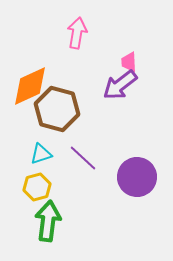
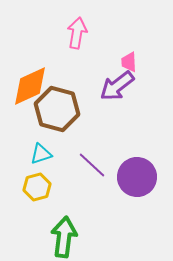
purple arrow: moved 3 px left, 1 px down
purple line: moved 9 px right, 7 px down
green arrow: moved 16 px right, 16 px down
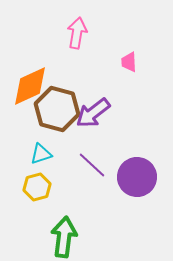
purple arrow: moved 24 px left, 27 px down
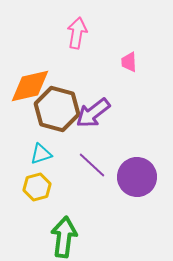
orange diamond: rotated 12 degrees clockwise
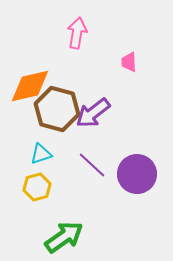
purple circle: moved 3 px up
green arrow: rotated 48 degrees clockwise
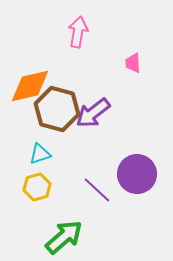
pink arrow: moved 1 px right, 1 px up
pink trapezoid: moved 4 px right, 1 px down
cyan triangle: moved 1 px left
purple line: moved 5 px right, 25 px down
green arrow: rotated 6 degrees counterclockwise
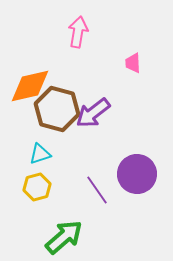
purple line: rotated 12 degrees clockwise
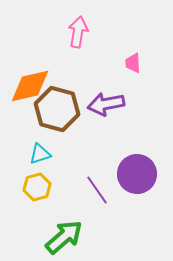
purple arrow: moved 13 px right, 9 px up; rotated 27 degrees clockwise
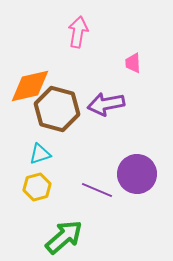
purple line: rotated 32 degrees counterclockwise
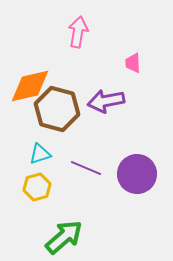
purple arrow: moved 3 px up
purple line: moved 11 px left, 22 px up
